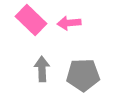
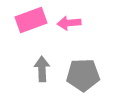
pink rectangle: rotated 64 degrees counterclockwise
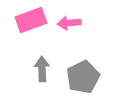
gray pentagon: moved 2 px down; rotated 24 degrees counterclockwise
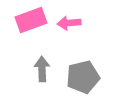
gray pentagon: rotated 12 degrees clockwise
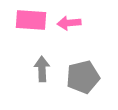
pink rectangle: rotated 24 degrees clockwise
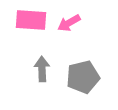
pink arrow: rotated 25 degrees counterclockwise
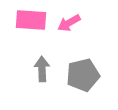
gray pentagon: moved 2 px up
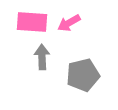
pink rectangle: moved 1 px right, 2 px down
gray arrow: moved 12 px up
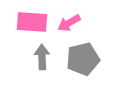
gray pentagon: moved 16 px up
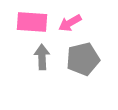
pink arrow: moved 1 px right
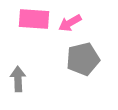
pink rectangle: moved 2 px right, 3 px up
gray arrow: moved 24 px left, 22 px down
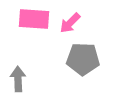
pink arrow: rotated 15 degrees counterclockwise
gray pentagon: rotated 16 degrees clockwise
